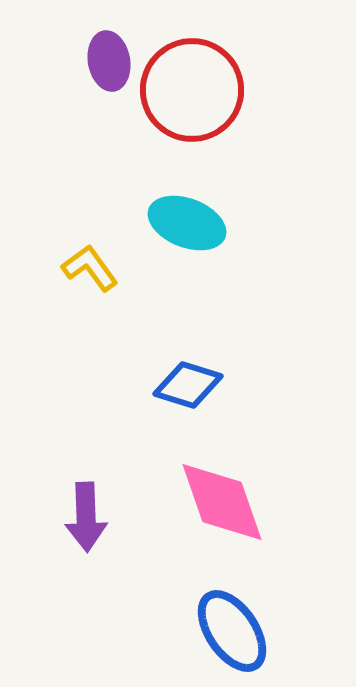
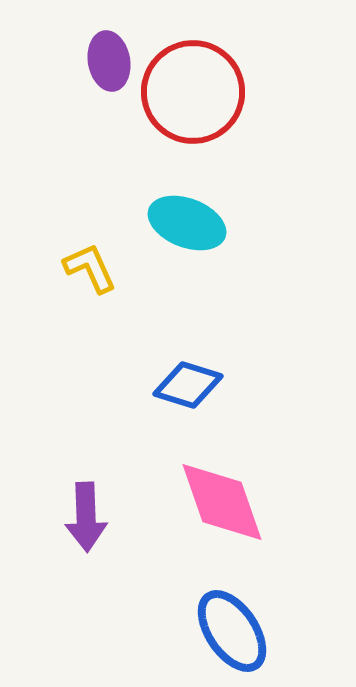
red circle: moved 1 px right, 2 px down
yellow L-shape: rotated 12 degrees clockwise
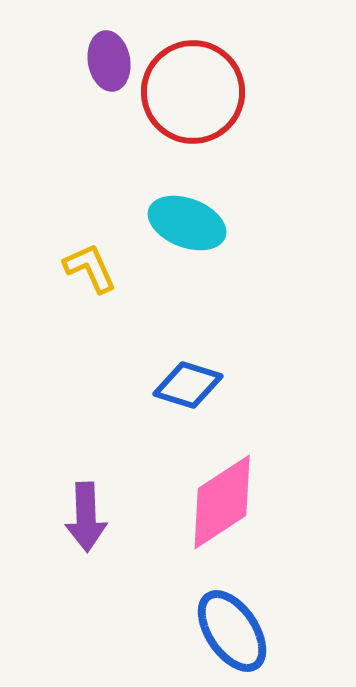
pink diamond: rotated 76 degrees clockwise
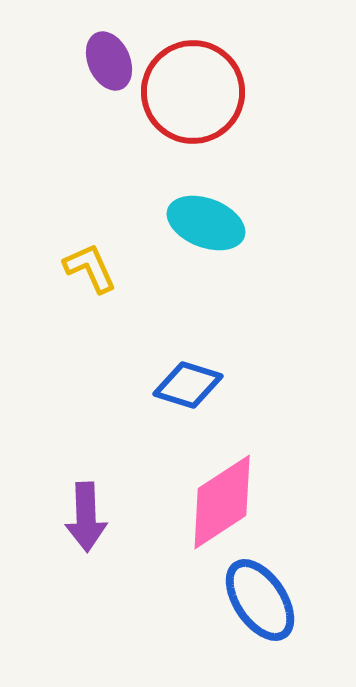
purple ellipse: rotated 14 degrees counterclockwise
cyan ellipse: moved 19 px right
blue ellipse: moved 28 px right, 31 px up
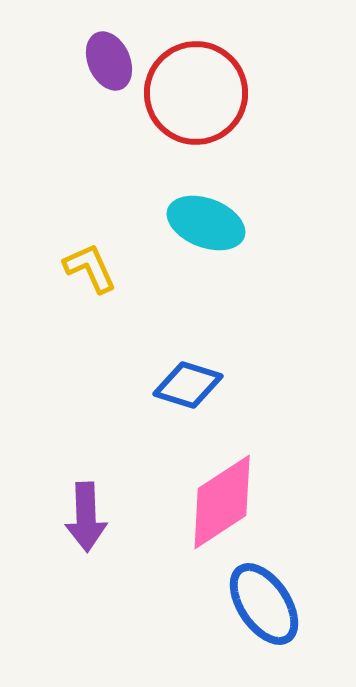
red circle: moved 3 px right, 1 px down
blue ellipse: moved 4 px right, 4 px down
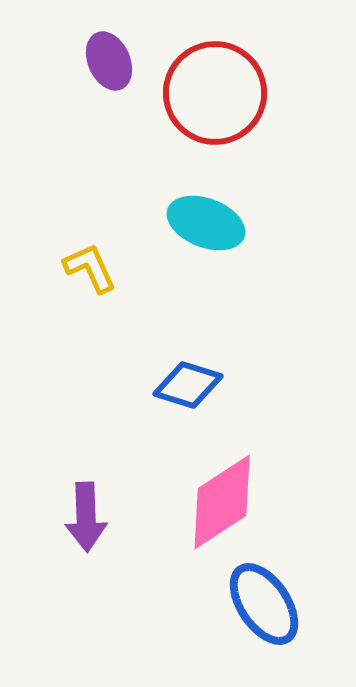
red circle: moved 19 px right
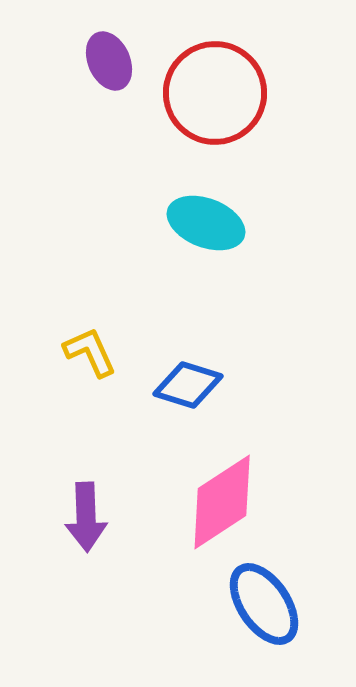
yellow L-shape: moved 84 px down
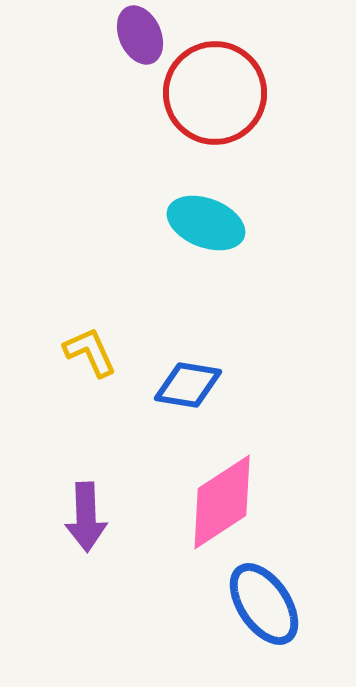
purple ellipse: moved 31 px right, 26 px up
blue diamond: rotated 8 degrees counterclockwise
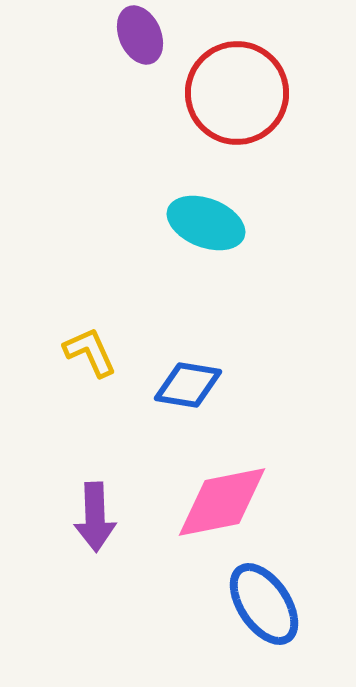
red circle: moved 22 px right
pink diamond: rotated 22 degrees clockwise
purple arrow: moved 9 px right
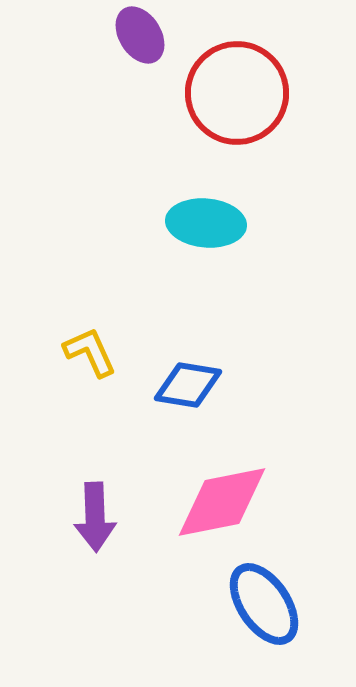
purple ellipse: rotated 8 degrees counterclockwise
cyan ellipse: rotated 16 degrees counterclockwise
